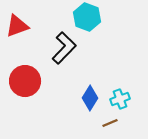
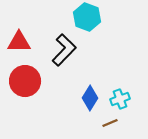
red triangle: moved 2 px right, 16 px down; rotated 20 degrees clockwise
black L-shape: moved 2 px down
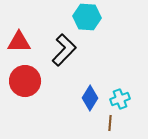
cyan hexagon: rotated 16 degrees counterclockwise
brown line: rotated 63 degrees counterclockwise
